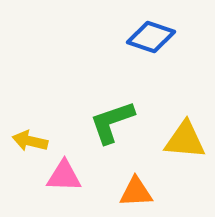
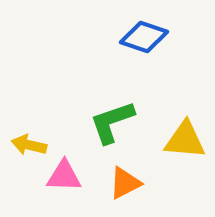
blue diamond: moved 7 px left
yellow arrow: moved 1 px left, 4 px down
orange triangle: moved 11 px left, 9 px up; rotated 24 degrees counterclockwise
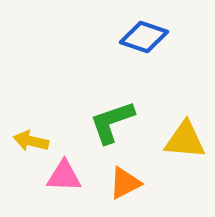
yellow arrow: moved 2 px right, 4 px up
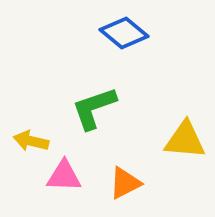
blue diamond: moved 20 px left, 4 px up; rotated 21 degrees clockwise
green L-shape: moved 18 px left, 14 px up
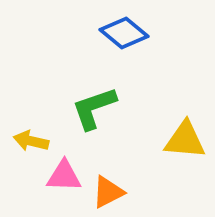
orange triangle: moved 17 px left, 9 px down
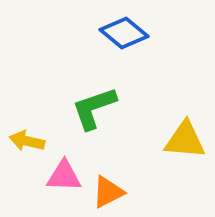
yellow arrow: moved 4 px left
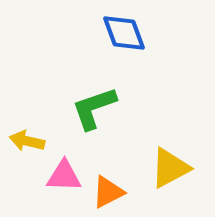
blue diamond: rotated 30 degrees clockwise
yellow triangle: moved 15 px left, 28 px down; rotated 33 degrees counterclockwise
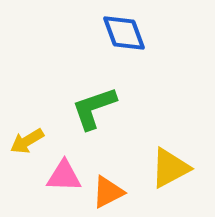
yellow arrow: rotated 44 degrees counterclockwise
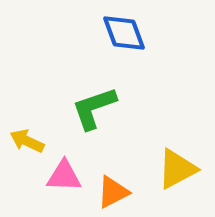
yellow arrow: rotated 56 degrees clockwise
yellow triangle: moved 7 px right, 1 px down
orange triangle: moved 5 px right
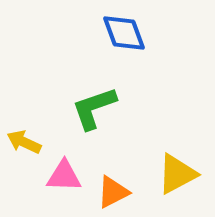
yellow arrow: moved 3 px left, 1 px down
yellow triangle: moved 5 px down
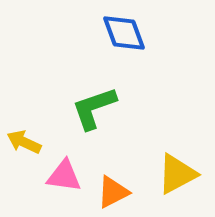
pink triangle: rotated 6 degrees clockwise
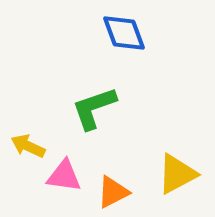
yellow arrow: moved 4 px right, 4 px down
